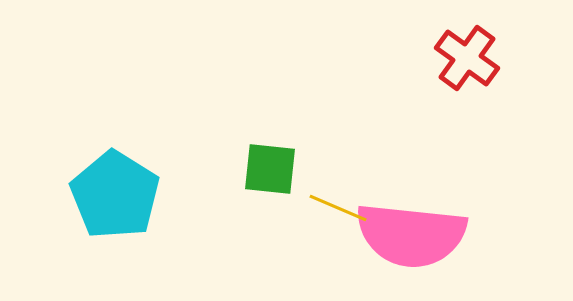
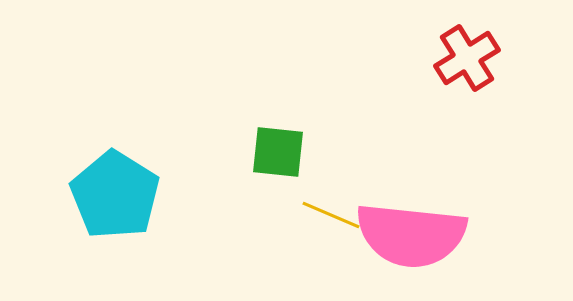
red cross: rotated 22 degrees clockwise
green square: moved 8 px right, 17 px up
yellow line: moved 7 px left, 7 px down
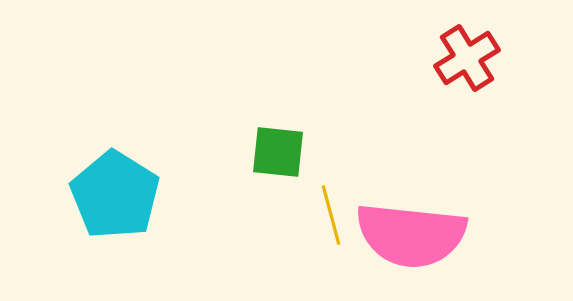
yellow line: rotated 52 degrees clockwise
